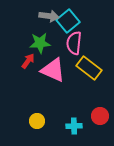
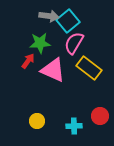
pink semicircle: rotated 25 degrees clockwise
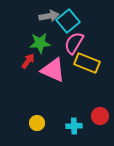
gray arrow: rotated 18 degrees counterclockwise
yellow rectangle: moved 2 px left, 5 px up; rotated 15 degrees counterclockwise
yellow circle: moved 2 px down
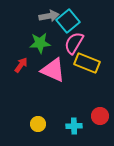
red arrow: moved 7 px left, 4 px down
yellow circle: moved 1 px right, 1 px down
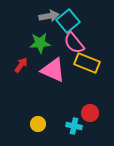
pink semicircle: rotated 70 degrees counterclockwise
red circle: moved 10 px left, 3 px up
cyan cross: rotated 14 degrees clockwise
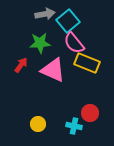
gray arrow: moved 4 px left, 2 px up
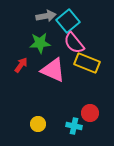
gray arrow: moved 1 px right, 2 px down
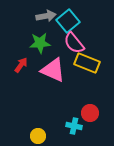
yellow circle: moved 12 px down
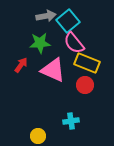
red circle: moved 5 px left, 28 px up
cyan cross: moved 3 px left, 5 px up; rotated 21 degrees counterclockwise
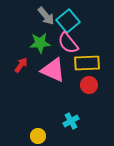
gray arrow: rotated 60 degrees clockwise
pink semicircle: moved 6 px left
yellow rectangle: rotated 25 degrees counterclockwise
red circle: moved 4 px right
cyan cross: rotated 21 degrees counterclockwise
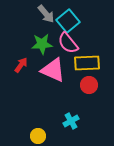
gray arrow: moved 2 px up
green star: moved 2 px right, 1 px down
